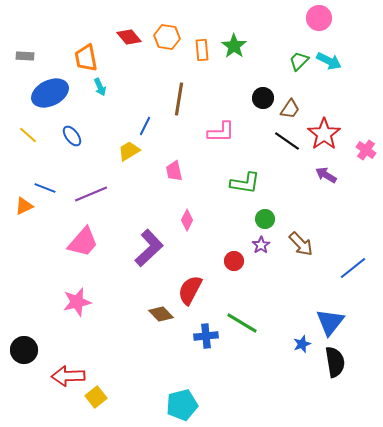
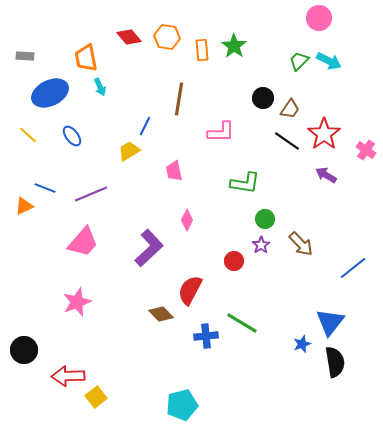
pink star at (77, 302): rotated 8 degrees counterclockwise
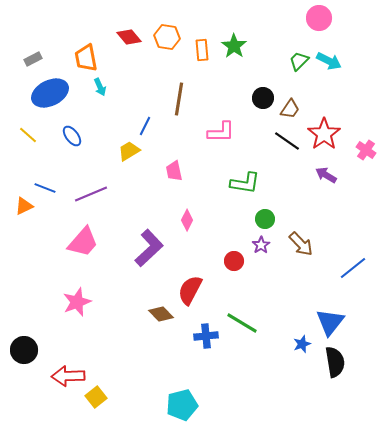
gray rectangle at (25, 56): moved 8 px right, 3 px down; rotated 30 degrees counterclockwise
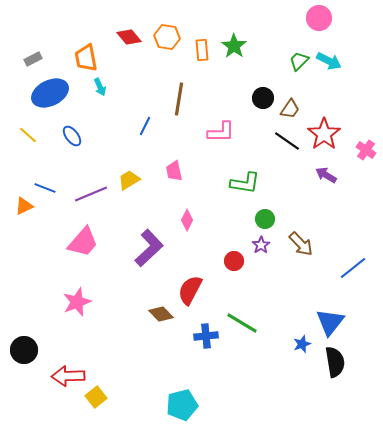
yellow trapezoid at (129, 151): moved 29 px down
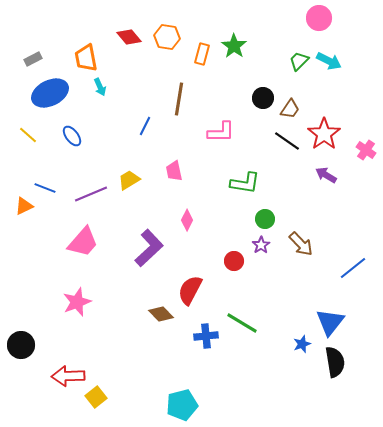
orange rectangle at (202, 50): moved 4 px down; rotated 20 degrees clockwise
black circle at (24, 350): moved 3 px left, 5 px up
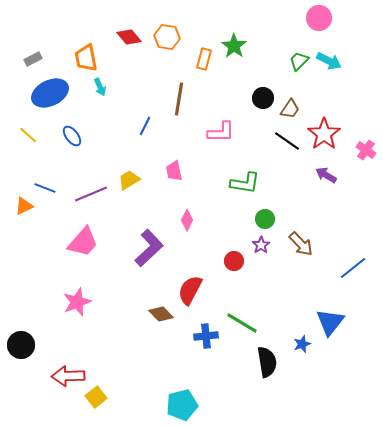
orange rectangle at (202, 54): moved 2 px right, 5 px down
black semicircle at (335, 362): moved 68 px left
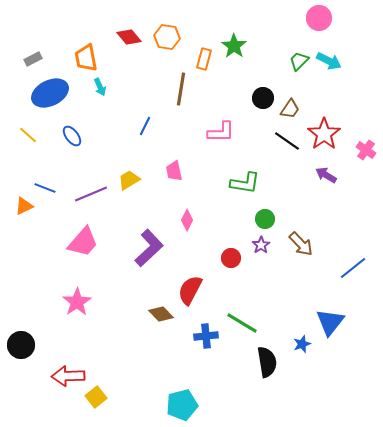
brown line at (179, 99): moved 2 px right, 10 px up
red circle at (234, 261): moved 3 px left, 3 px up
pink star at (77, 302): rotated 12 degrees counterclockwise
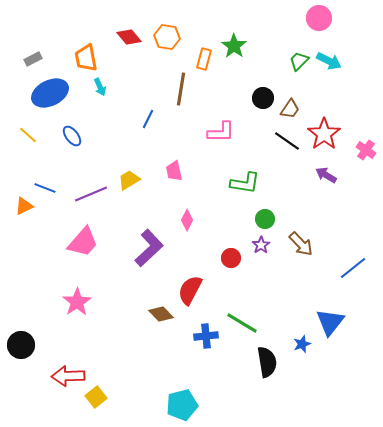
blue line at (145, 126): moved 3 px right, 7 px up
